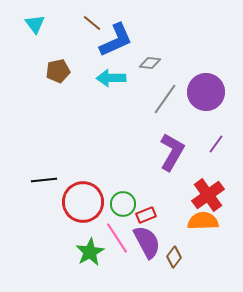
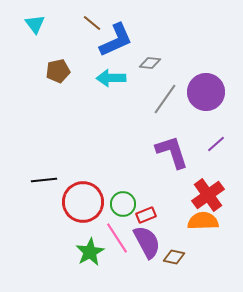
purple line: rotated 12 degrees clockwise
purple L-shape: rotated 48 degrees counterclockwise
brown diamond: rotated 65 degrees clockwise
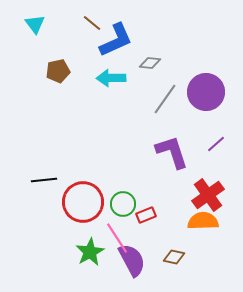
purple semicircle: moved 15 px left, 18 px down
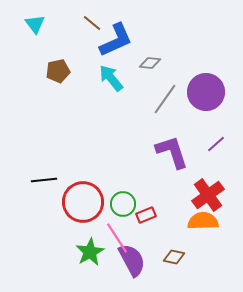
cyan arrow: rotated 52 degrees clockwise
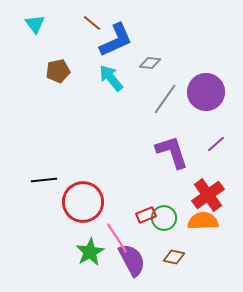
green circle: moved 41 px right, 14 px down
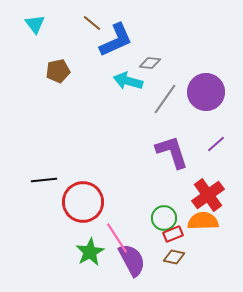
cyan arrow: moved 17 px right, 3 px down; rotated 36 degrees counterclockwise
red rectangle: moved 27 px right, 19 px down
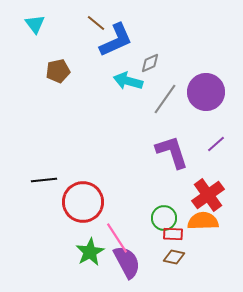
brown line: moved 4 px right
gray diamond: rotated 30 degrees counterclockwise
red rectangle: rotated 24 degrees clockwise
purple semicircle: moved 5 px left, 2 px down
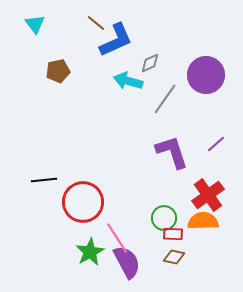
purple circle: moved 17 px up
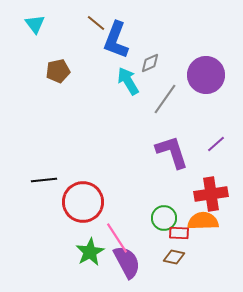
blue L-shape: rotated 135 degrees clockwise
cyan arrow: rotated 44 degrees clockwise
red cross: moved 3 px right, 1 px up; rotated 28 degrees clockwise
red rectangle: moved 6 px right, 1 px up
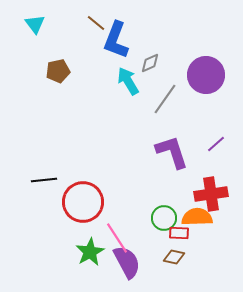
orange semicircle: moved 6 px left, 4 px up
